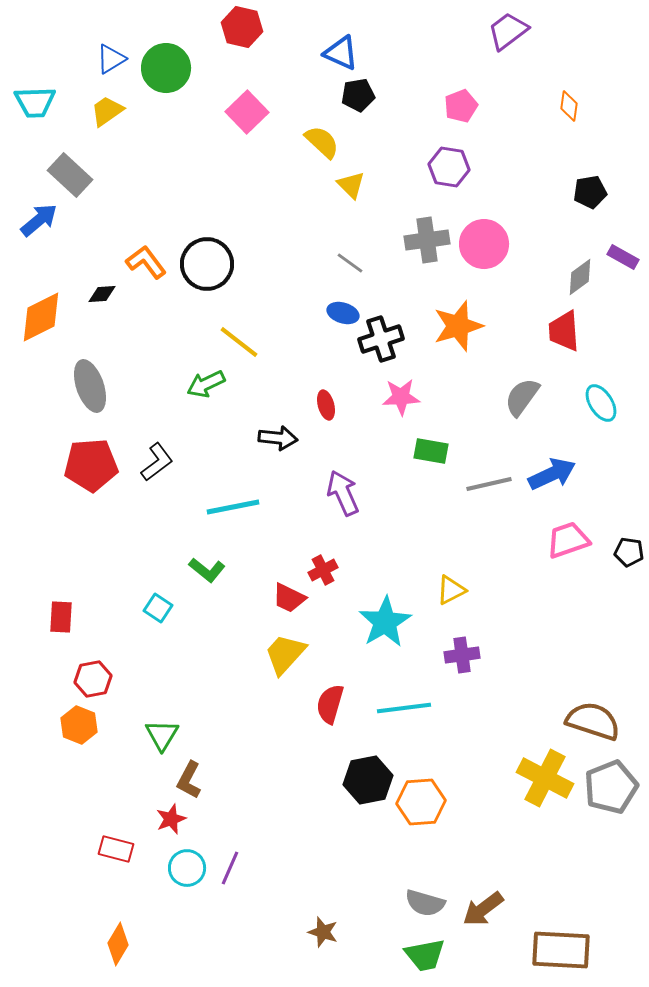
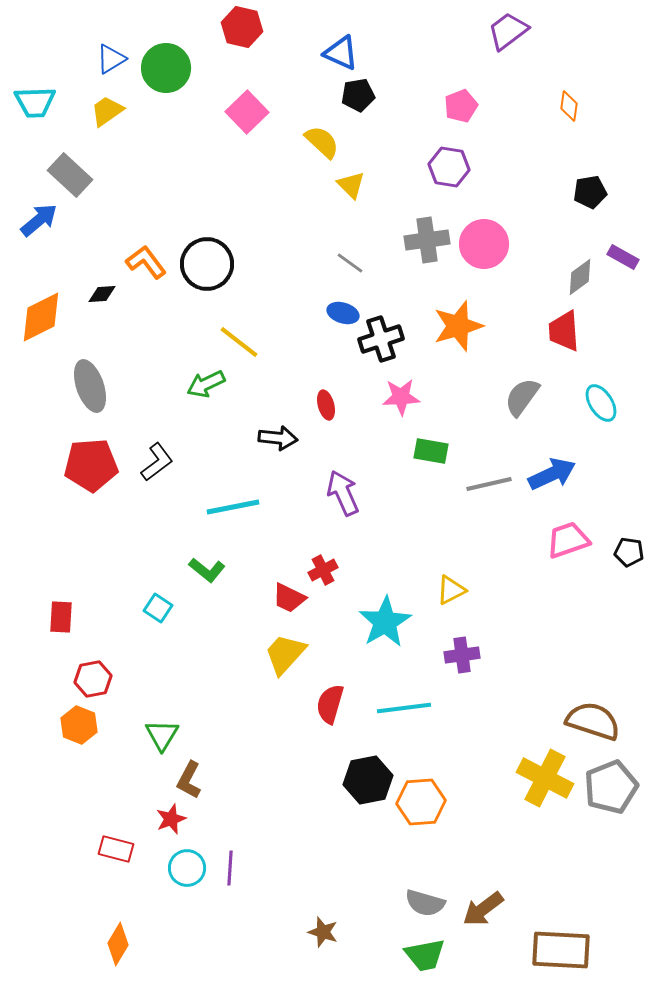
purple line at (230, 868): rotated 20 degrees counterclockwise
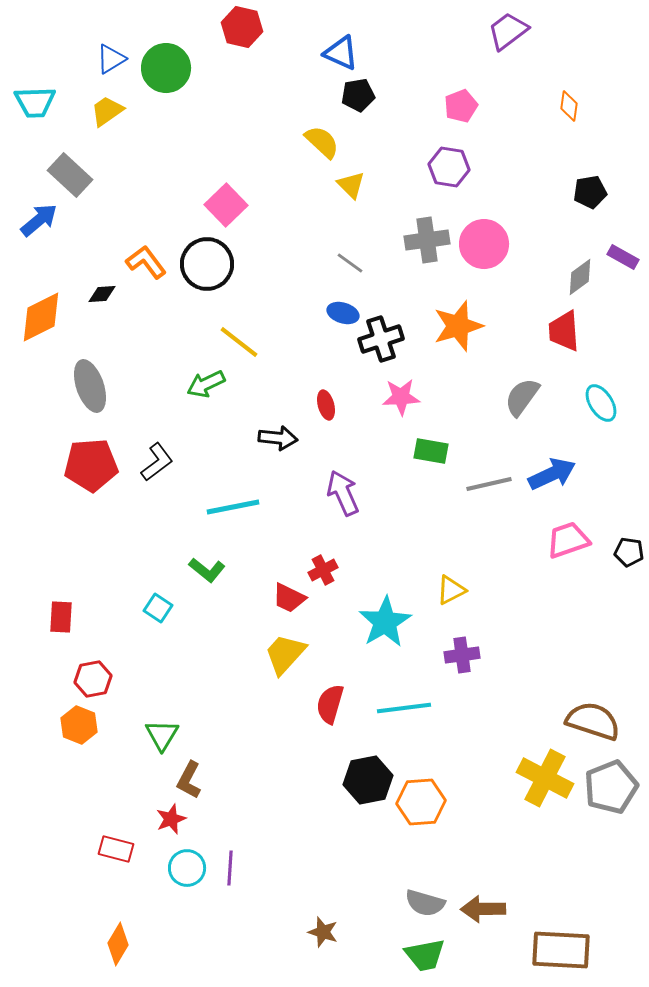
pink square at (247, 112): moved 21 px left, 93 px down
brown arrow at (483, 909): rotated 36 degrees clockwise
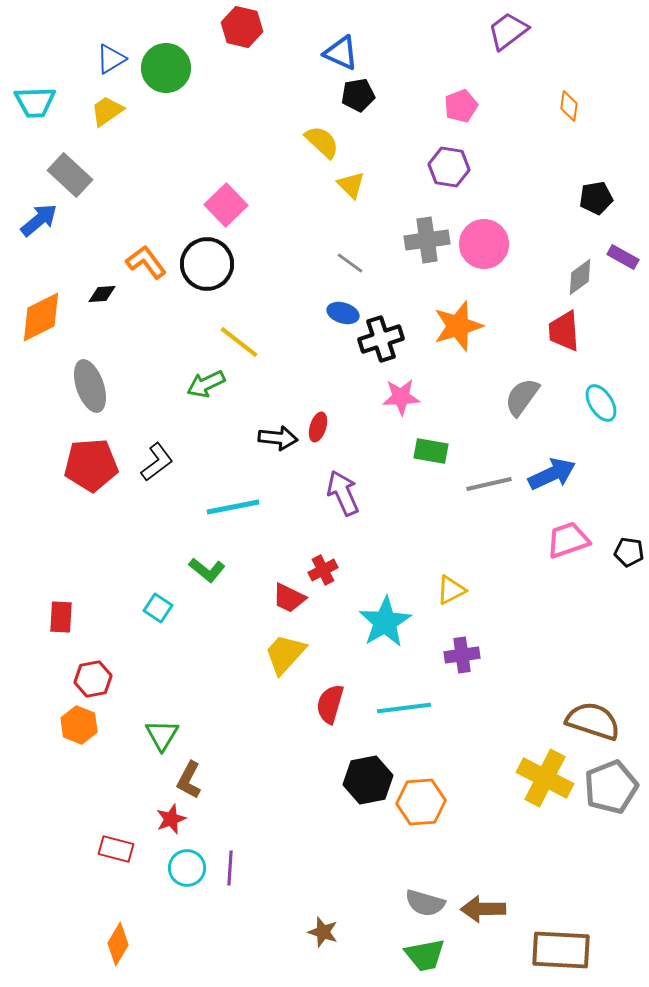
black pentagon at (590, 192): moved 6 px right, 6 px down
red ellipse at (326, 405): moved 8 px left, 22 px down; rotated 32 degrees clockwise
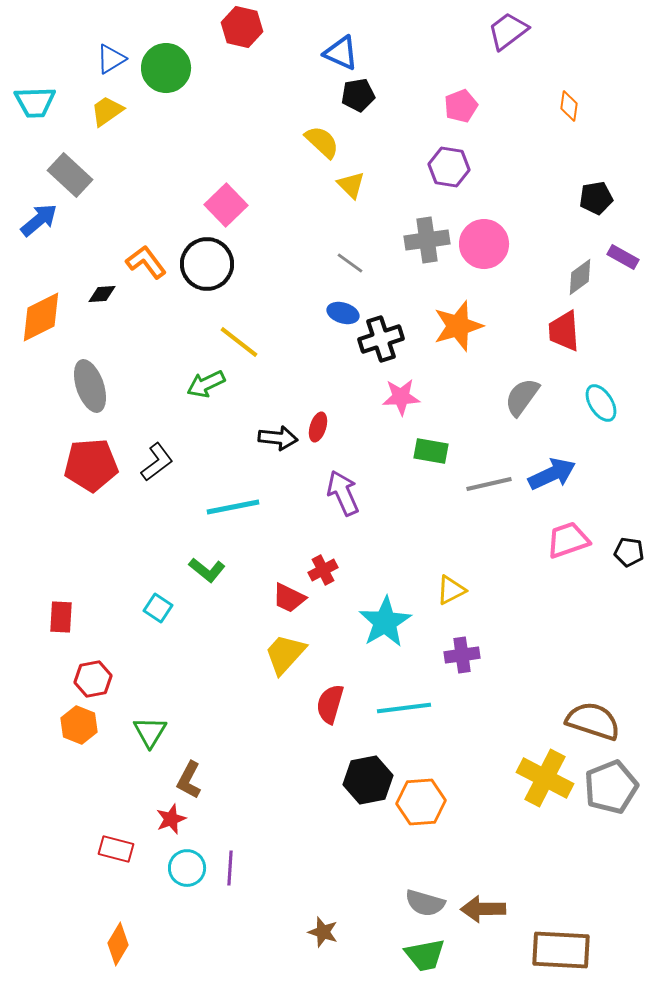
green triangle at (162, 735): moved 12 px left, 3 px up
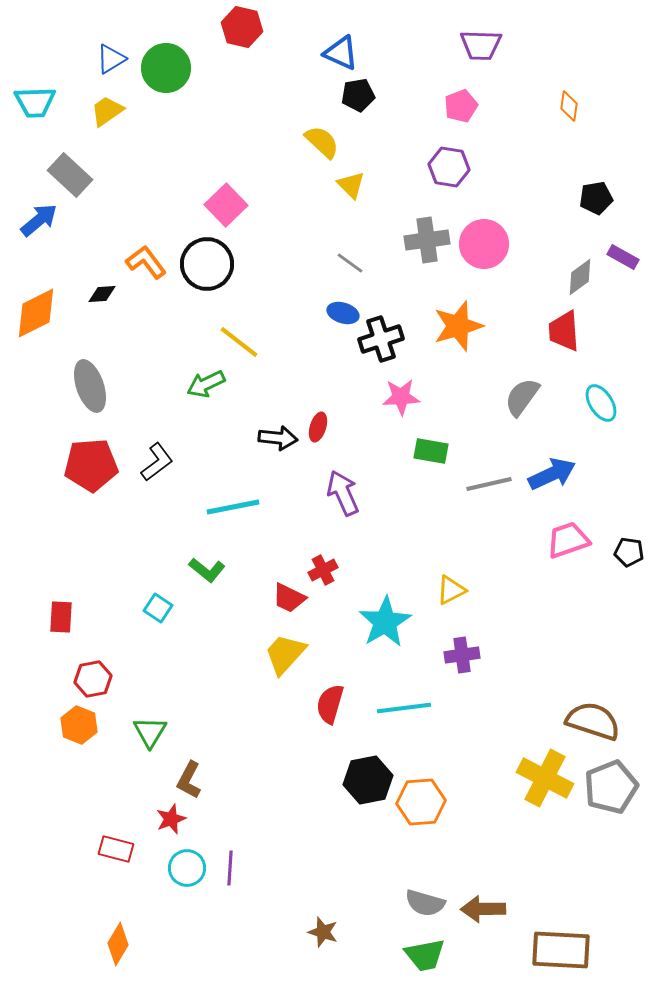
purple trapezoid at (508, 31): moved 27 px left, 14 px down; rotated 141 degrees counterclockwise
orange diamond at (41, 317): moved 5 px left, 4 px up
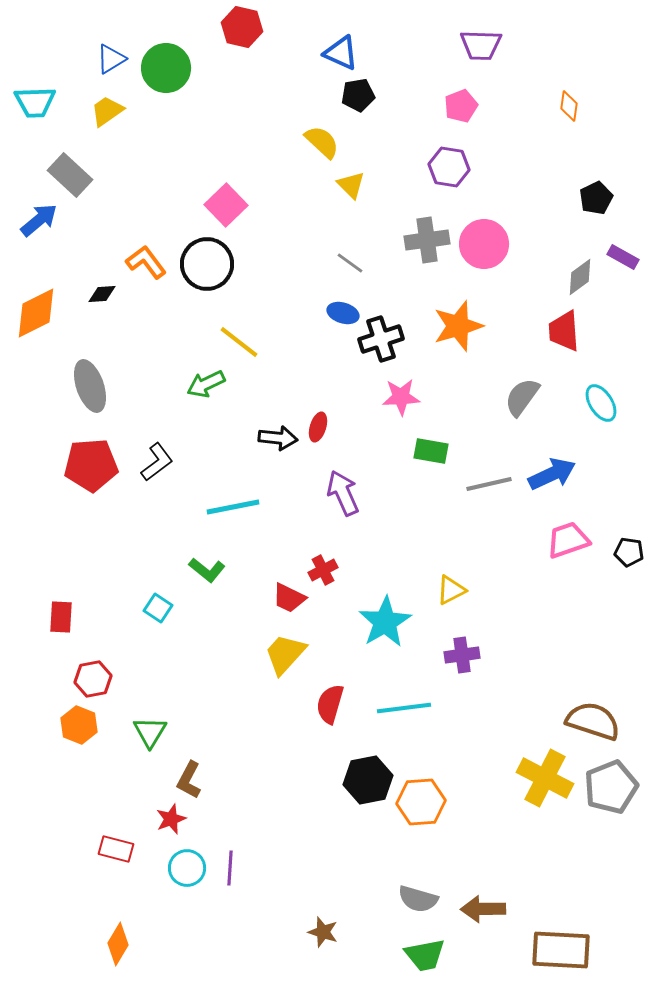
black pentagon at (596, 198): rotated 16 degrees counterclockwise
gray semicircle at (425, 903): moved 7 px left, 4 px up
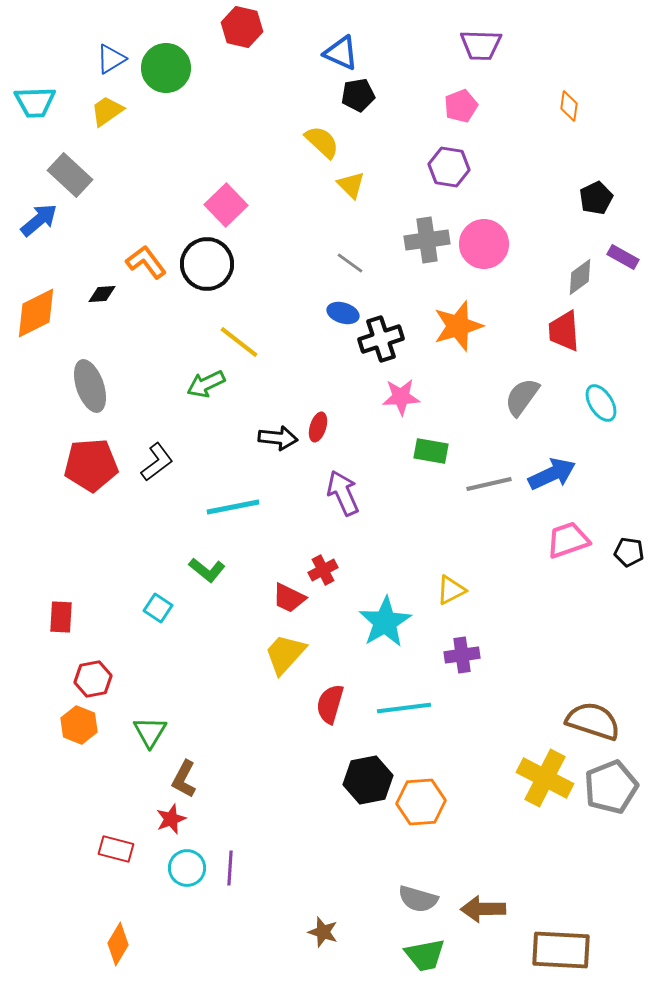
brown L-shape at (189, 780): moved 5 px left, 1 px up
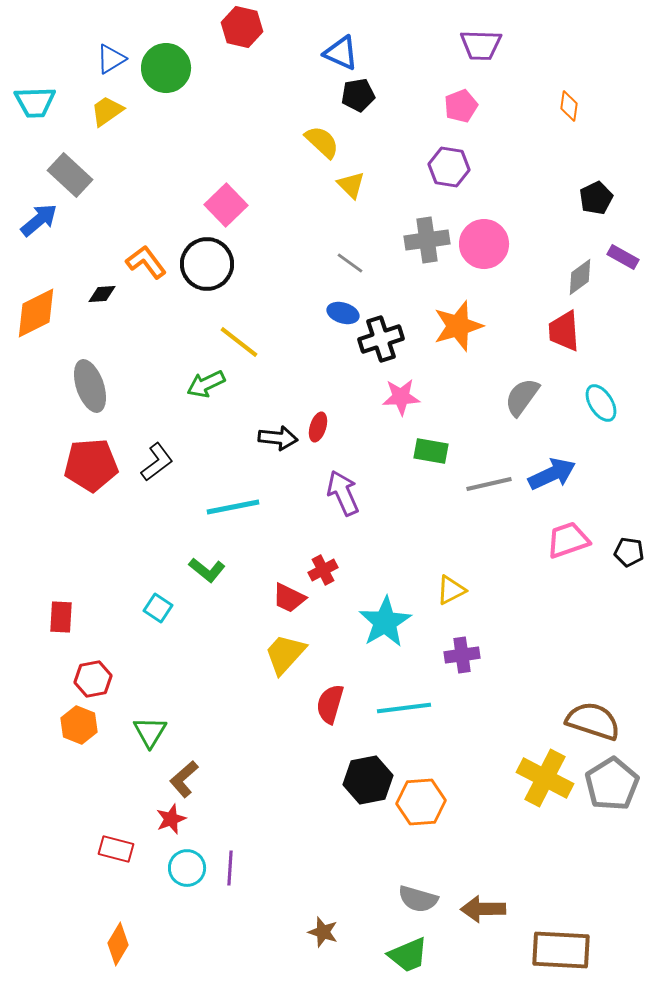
brown L-shape at (184, 779): rotated 21 degrees clockwise
gray pentagon at (611, 787): moved 1 px right, 3 px up; rotated 10 degrees counterclockwise
green trapezoid at (425, 955): moved 17 px left; rotated 12 degrees counterclockwise
